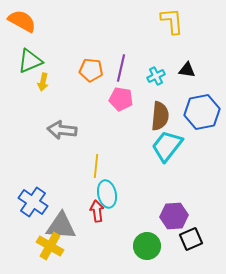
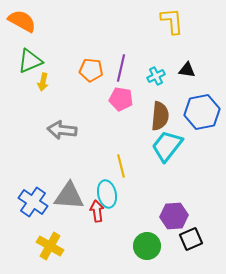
yellow line: moved 25 px right; rotated 20 degrees counterclockwise
gray triangle: moved 8 px right, 30 px up
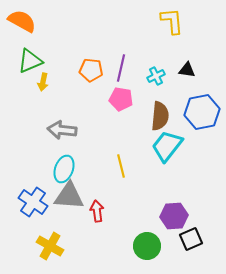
cyan ellipse: moved 43 px left, 25 px up; rotated 32 degrees clockwise
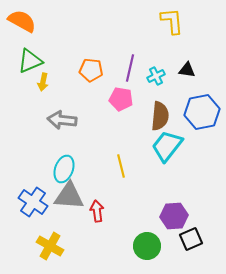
purple line: moved 9 px right
gray arrow: moved 10 px up
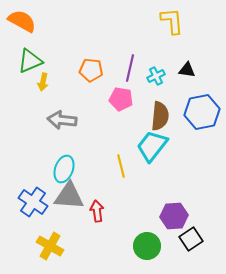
cyan trapezoid: moved 15 px left
black square: rotated 10 degrees counterclockwise
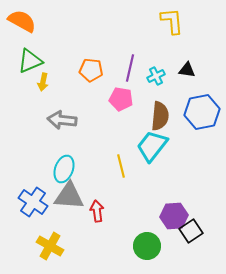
black square: moved 8 px up
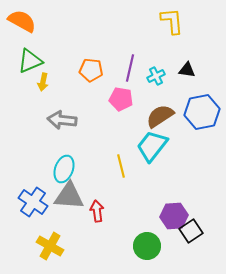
brown semicircle: rotated 128 degrees counterclockwise
